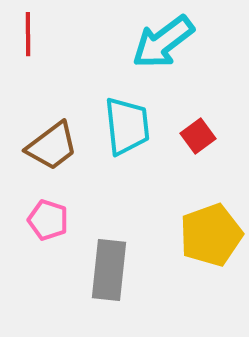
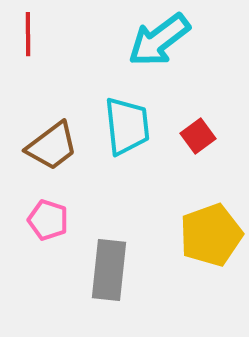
cyan arrow: moved 4 px left, 2 px up
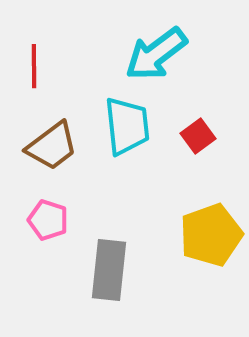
red line: moved 6 px right, 32 px down
cyan arrow: moved 3 px left, 14 px down
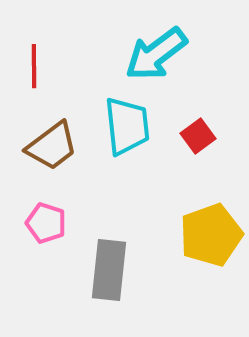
pink pentagon: moved 2 px left, 3 px down
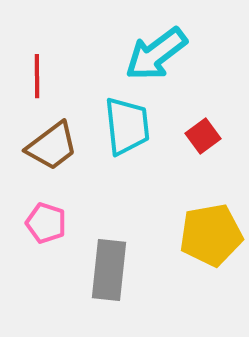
red line: moved 3 px right, 10 px down
red square: moved 5 px right
yellow pentagon: rotated 10 degrees clockwise
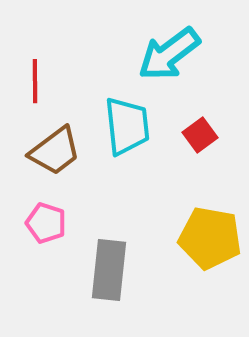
cyan arrow: moved 13 px right
red line: moved 2 px left, 5 px down
red square: moved 3 px left, 1 px up
brown trapezoid: moved 3 px right, 5 px down
yellow pentagon: moved 1 px left, 3 px down; rotated 20 degrees clockwise
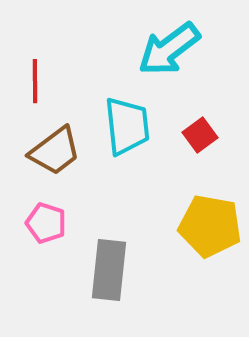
cyan arrow: moved 5 px up
yellow pentagon: moved 12 px up
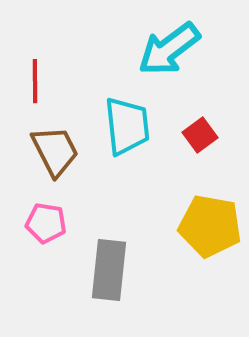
brown trapezoid: rotated 80 degrees counterclockwise
pink pentagon: rotated 9 degrees counterclockwise
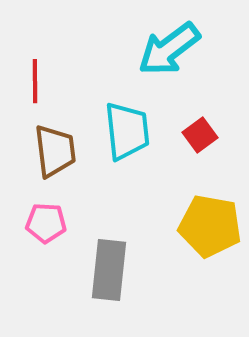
cyan trapezoid: moved 5 px down
brown trapezoid: rotated 20 degrees clockwise
pink pentagon: rotated 6 degrees counterclockwise
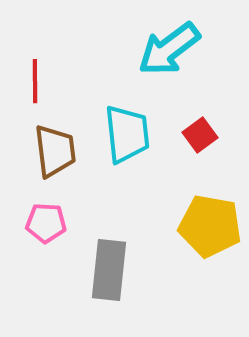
cyan trapezoid: moved 3 px down
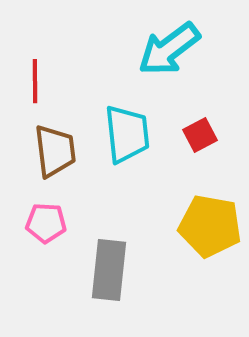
red square: rotated 8 degrees clockwise
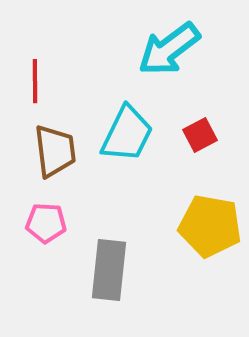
cyan trapezoid: rotated 32 degrees clockwise
